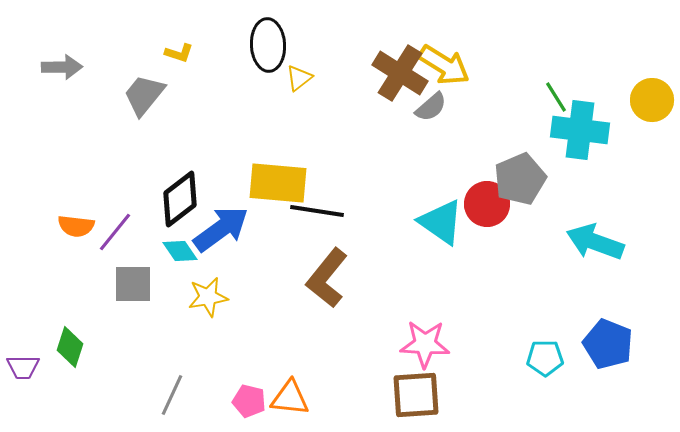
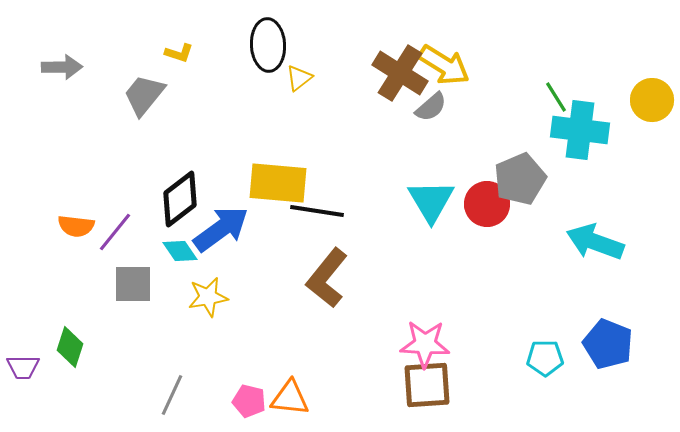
cyan triangle: moved 10 px left, 21 px up; rotated 24 degrees clockwise
brown square: moved 11 px right, 10 px up
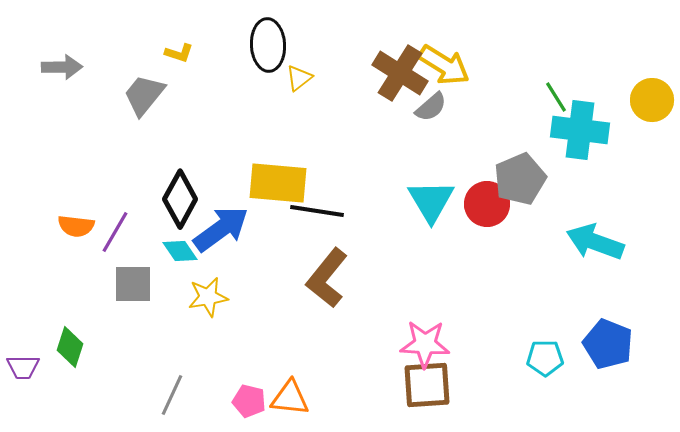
black diamond: rotated 24 degrees counterclockwise
purple line: rotated 9 degrees counterclockwise
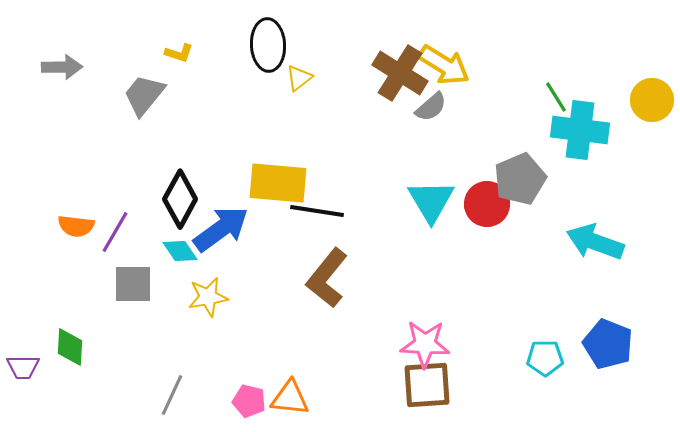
green diamond: rotated 15 degrees counterclockwise
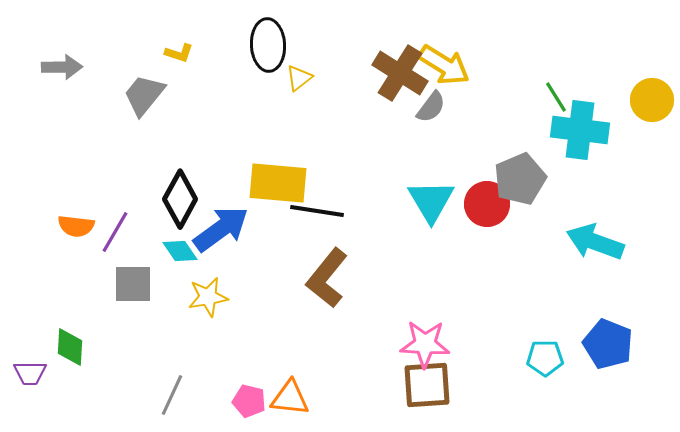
gray semicircle: rotated 12 degrees counterclockwise
purple trapezoid: moved 7 px right, 6 px down
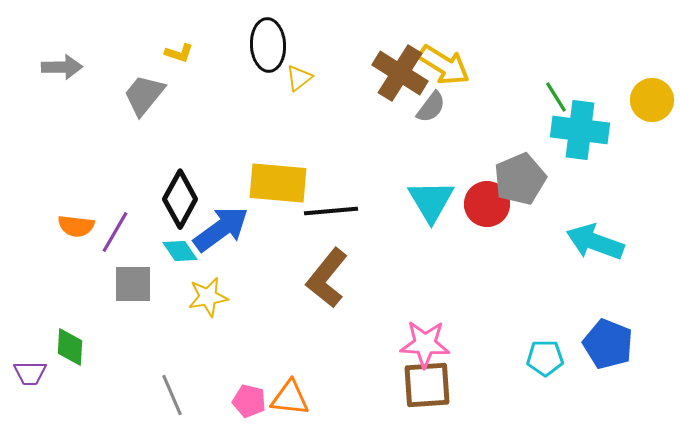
black line: moved 14 px right; rotated 14 degrees counterclockwise
gray line: rotated 48 degrees counterclockwise
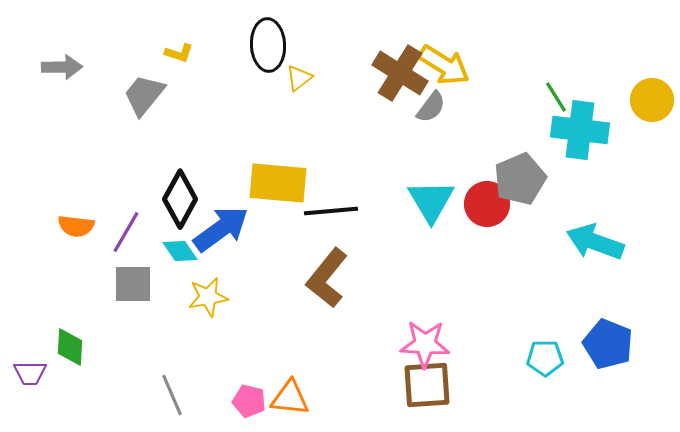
purple line: moved 11 px right
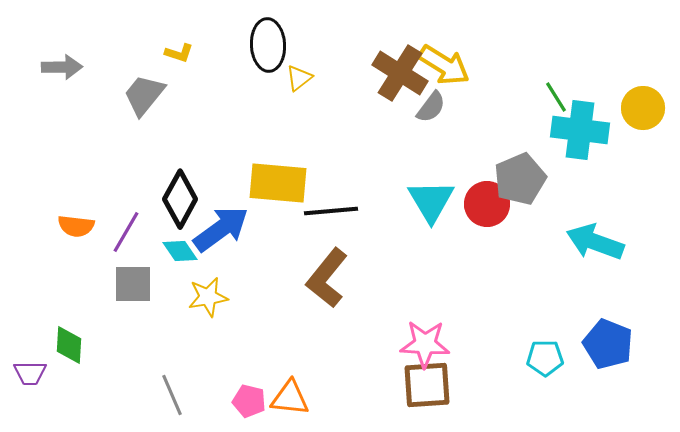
yellow circle: moved 9 px left, 8 px down
green diamond: moved 1 px left, 2 px up
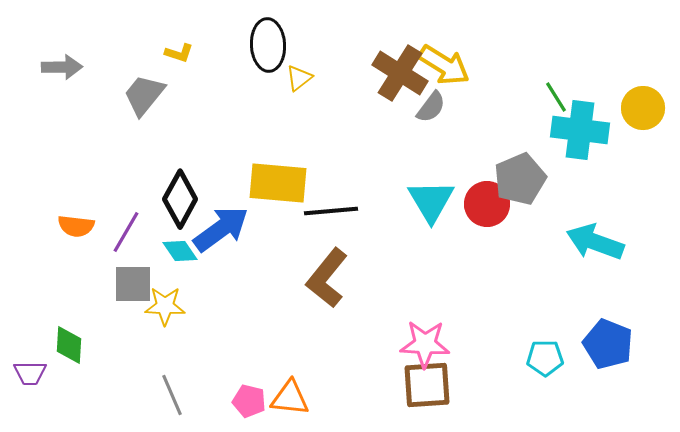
yellow star: moved 43 px left, 9 px down; rotated 12 degrees clockwise
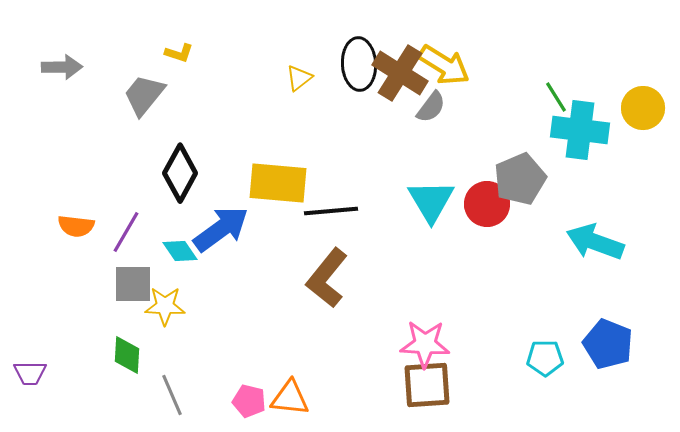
black ellipse: moved 91 px right, 19 px down
black diamond: moved 26 px up
green diamond: moved 58 px right, 10 px down
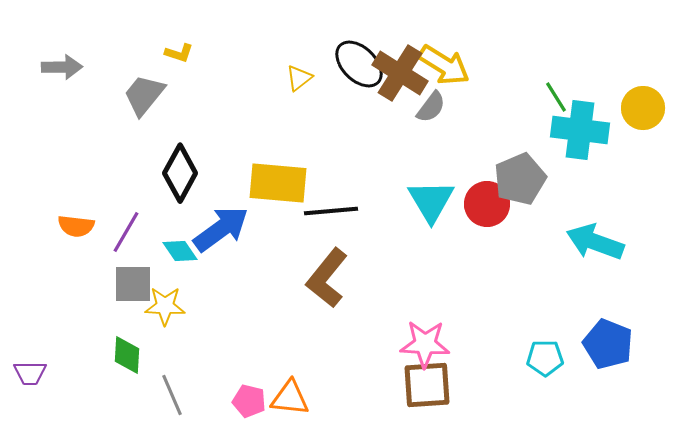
black ellipse: rotated 42 degrees counterclockwise
